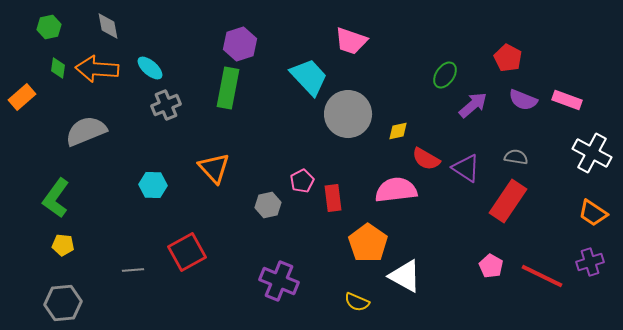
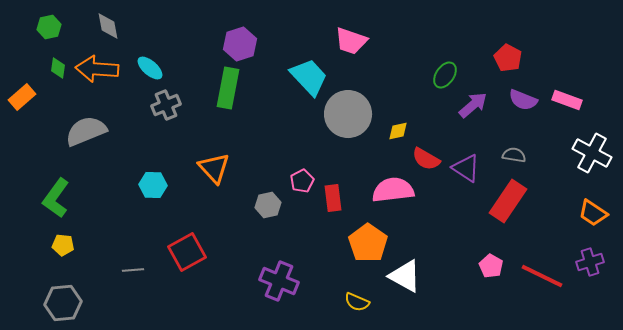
gray semicircle at (516, 157): moved 2 px left, 2 px up
pink semicircle at (396, 190): moved 3 px left
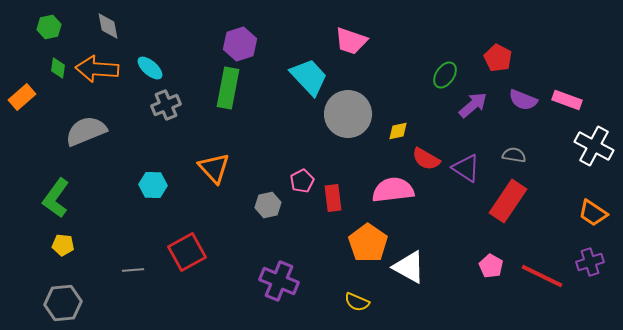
red pentagon at (508, 58): moved 10 px left
white cross at (592, 153): moved 2 px right, 7 px up
white triangle at (405, 276): moved 4 px right, 9 px up
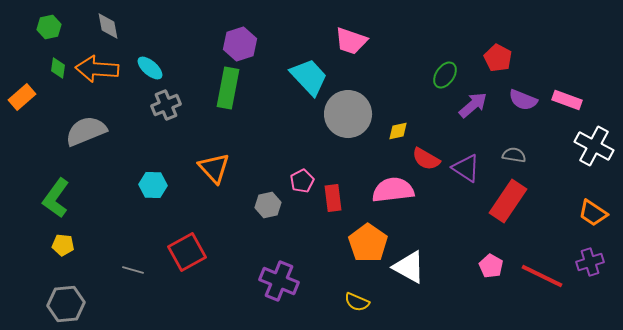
gray line at (133, 270): rotated 20 degrees clockwise
gray hexagon at (63, 303): moved 3 px right, 1 px down
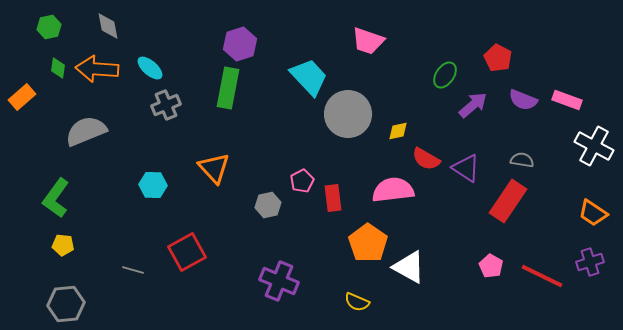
pink trapezoid at (351, 41): moved 17 px right
gray semicircle at (514, 155): moved 8 px right, 5 px down
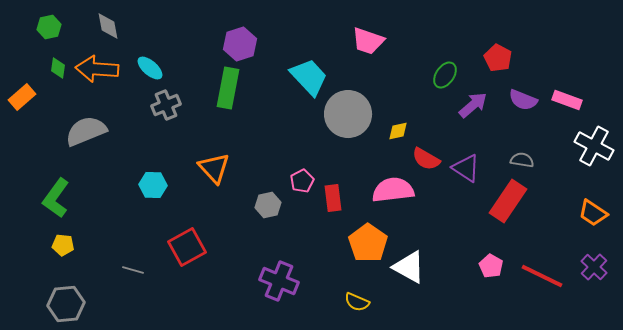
red square at (187, 252): moved 5 px up
purple cross at (590, 262): moved 4 px right, 5 px down; rotated 28 degrees counterclockwise
